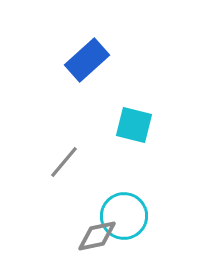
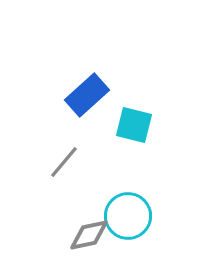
blue rectangle: moved 35 px down
cyan circle: moved 4 px right
gray diamond: moved 8 px left, 1 px up
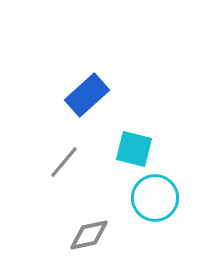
cyan square: moved 24 px down
cyan circle: moved 27 px right, 18 px up
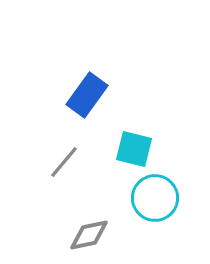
blue rectangle: rotated 12 degrees counterclockwise
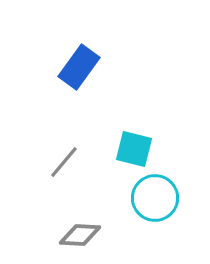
blue rectangle: moved 8 px left, 28 px up
gray diamond: moved 9 px left; rotated 15 degrees clockwise
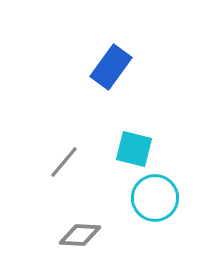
blue rectangle: moved 32 px right
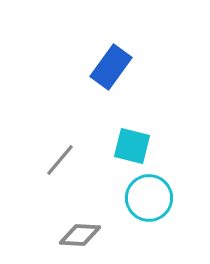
cyan square: moved 2 px left, 3 px up
gray line: moved 4 px left, 2 px up
cyan circle: moved 6 px left
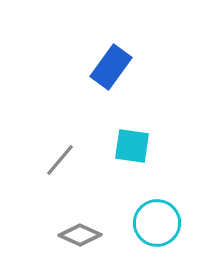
cyan square: rotated 6 degrees counterclockwise
cyan circle: moved 8 px right, 25 px down
gray diamond: rotated 21 degrees clockwise
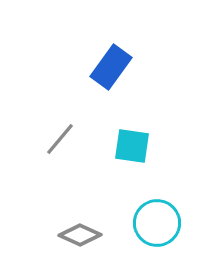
gray line: moved 21 px up
